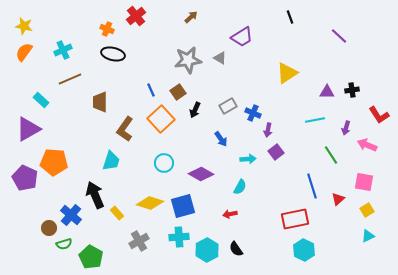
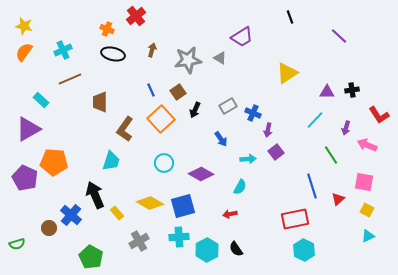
brown arrow at (191, 17): moved 39 px left, 33 px down; rotated 32 degrees counterclockwise
cyan line at (315, 120): rotated 36 degrees counterclockwise
yellow diamond at (150, 203): rotated 12 degrees clockwise
yellow square at (367, 210): rotated 32 degrees counterclockwise
green semicircle at (64, 244): moved 47 px left
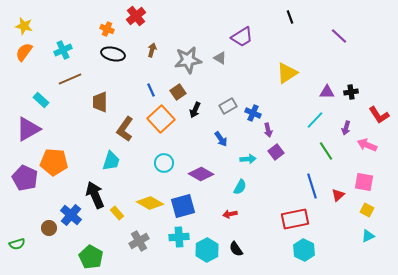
black cross at (352, 90): moved 1 px left, 2 px down
purple arrow at (268, 130): rotated 24 degrees counterclockwise
green line at (331, 155): moved 5 px left, 4 px up
red triangle at (338, 199): moved 4 px up
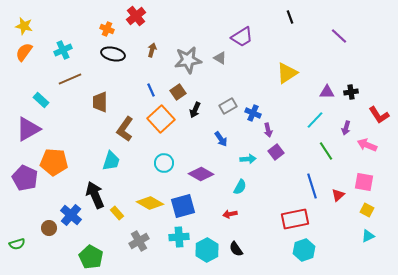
cyan hexagon at (304, 250): rotated 15 degrees clockwise
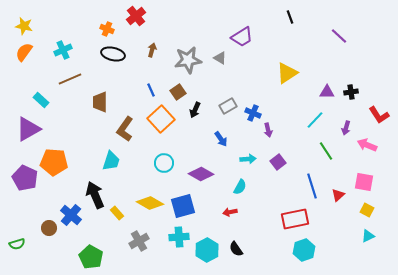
purple square at (276, 152): moved 2 px right, 10 px down
red arrow at (230, 214): moved 2 px up
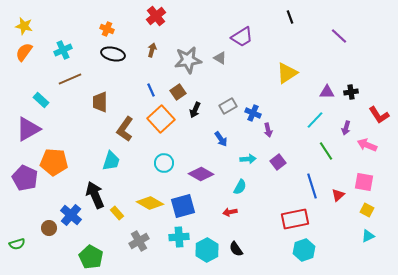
red cross at (136, 16): moved 20 px right
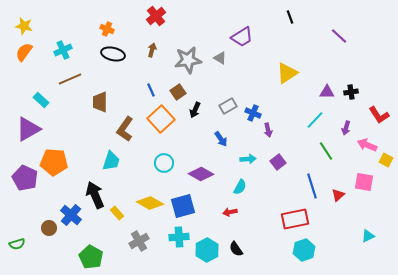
yellow square at (367, 210): moved 19 px right, 50 px up
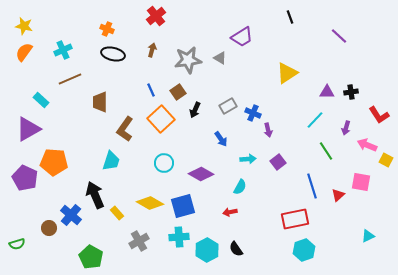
pink square at (364, 182): moved 3 px left
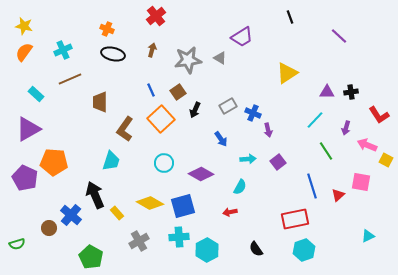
cyan rectangle at (41, 100): moved 5 px left, 6 px up
black semicircle at (236, 249): moved 20 px right
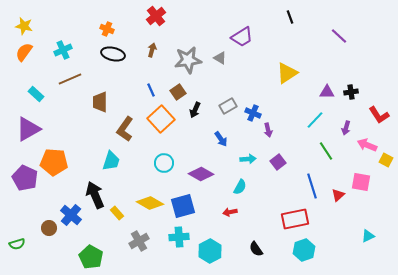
cyan hexagon at (207, 250): moved 3 px right, 1 px down
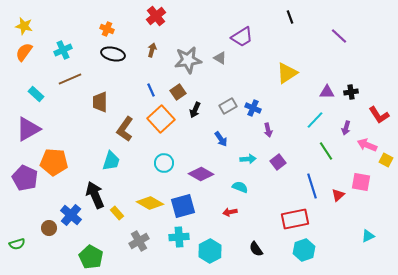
blue cross at (253, 113): moved 5 px up
cyan semicircle at (240, 187): rotated 98 degrees counterclockwise
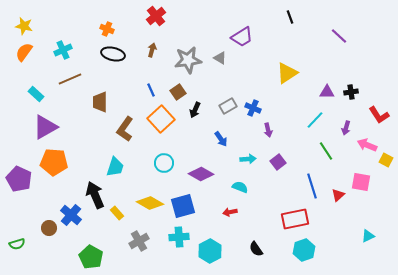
purple triangle at (28, 129): moved 17 px right, 2 px up
cyan trapezoid at (111, 161): moved 4 px right, 6 px down
purple pentagon at (25, 178): moved 6 px left, 1 px down
